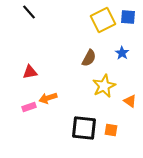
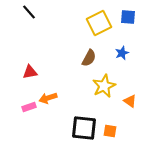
yellow square: moved 4 px left, 3 px down
blue star: rotated 16 degrees clockwise
orange square: moved 1 px left, 1 px down
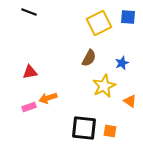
black line: rotated 28 degrees counterclockwise
blue star: moved 10 px down
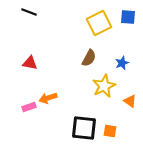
red triangle: moved 9 px up; rotated 21 degrees clockwise
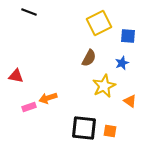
blue square: moved 19 px down
red triangle: moved 14 px left, 13 px down
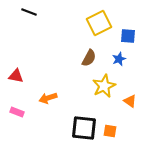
blue star: moved 3 px left, 4 px up
pink rectangle: moved 12 px left, 5 px down; rotated 40 degrees clockwise
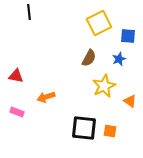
black line: rotated 63 degrees clockwise
orange arrow: moved 2 px left, 1 px up
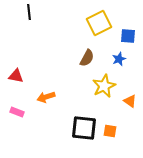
brown semicircle: moved 2 px left
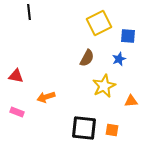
orange triangle: moved 1 px right; rotated 40 degrees counterclockwise
orange square: moved 2 px right, 1 px up
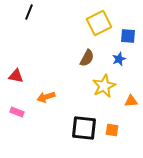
black line: rotated 28 degrees clockwise
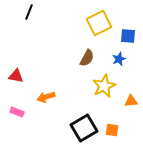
black square: rotated 36 degrees counterclockwise
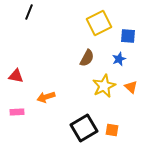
orange triangle: moved 14 px up; rotated 48 degrees clockwise
pink rectangle: rotated 24 degrees counterclockwise
